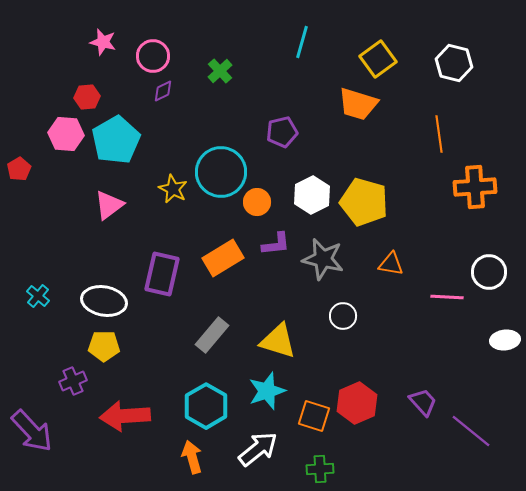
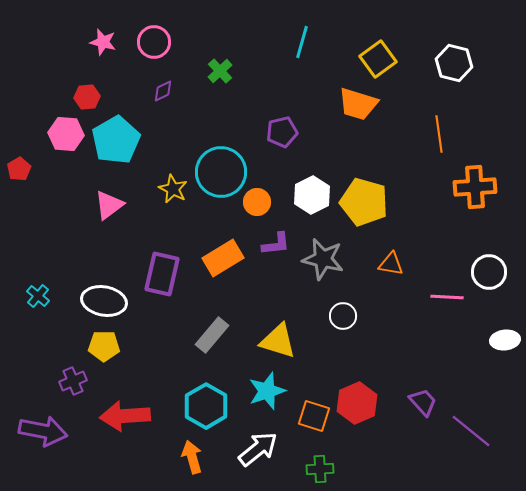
pink circle at (153, 56): moved 1 px right, 14 px up
purple arrow at (32, 431): moved 11 px right; rotated 36 degrees counterclockwise
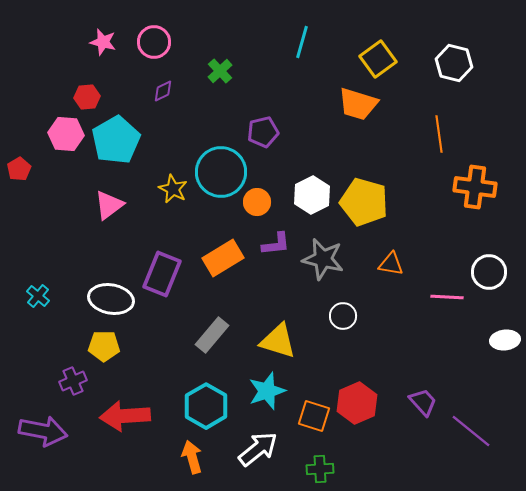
purple pentagon at (282, 132): moved 19 px left
orange cross at (475, 187): rotated 12 degrees clockwise
purple rectangle at (162, 274): rotated 9 degrees clockwise
white ellipse at (104, 301): moved 7 px right, 2 px up
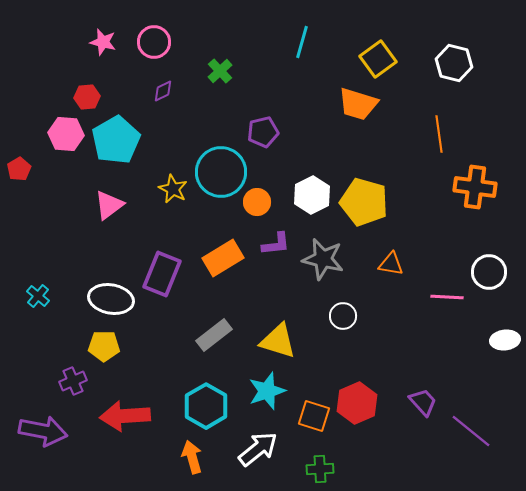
gray rectangle at (212, 335): moved 2 px right; rotated 12 degrees clockwise
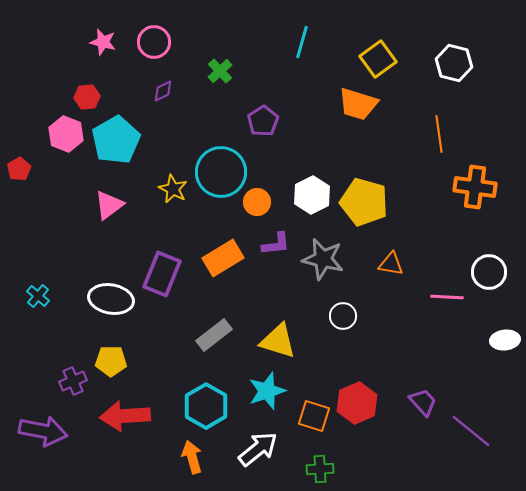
purple pentagon at (263, 132): moved 11 px up; rotated 20 degrees counterclockwise
pink hexagon at (66, 134): rotated 16 degrees clockwise
yellow pentagon at (104, 346): moved 7 px right, 15 px down
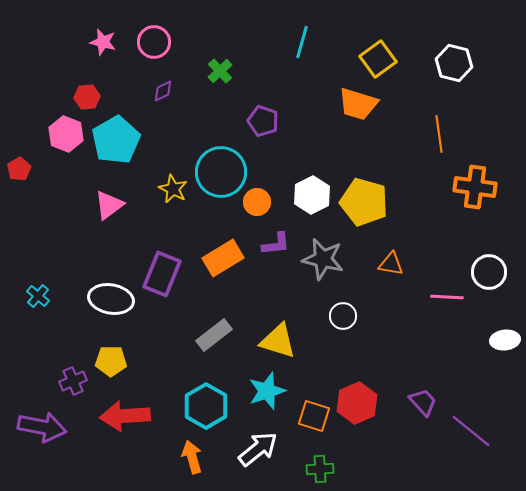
purple pentagon at (263, 121): rotated 20 degrees counterclockwise
purple arrow at (43, 431): moved 1 px left, 4 px up
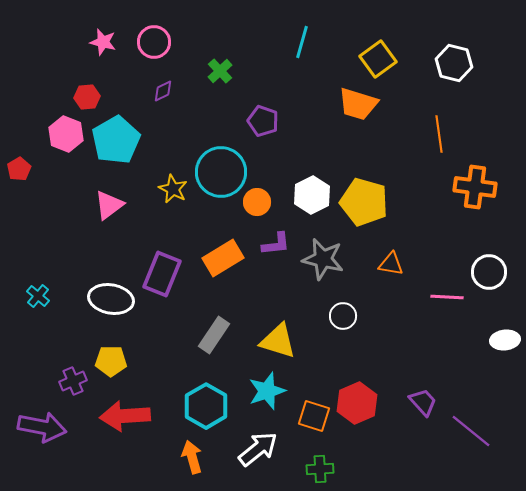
gray rectangle at (214, 335): rotated 18 degrees counterclockwise
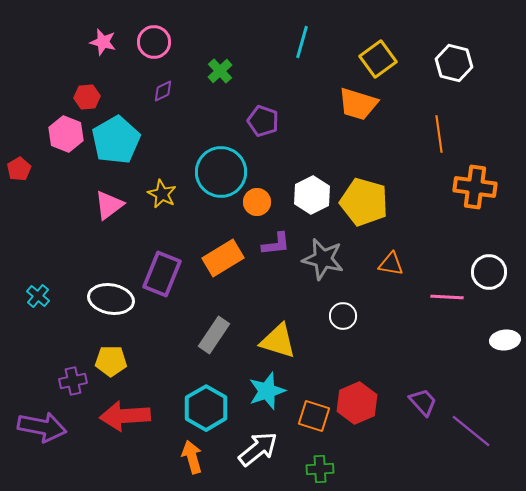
yellow star at (173, 189): moved 11 px left, 5 px down
purple cross at (73, 381): rotated 12 degrees clockwise
cyan hexagon at (206, 406): moved 2 px down
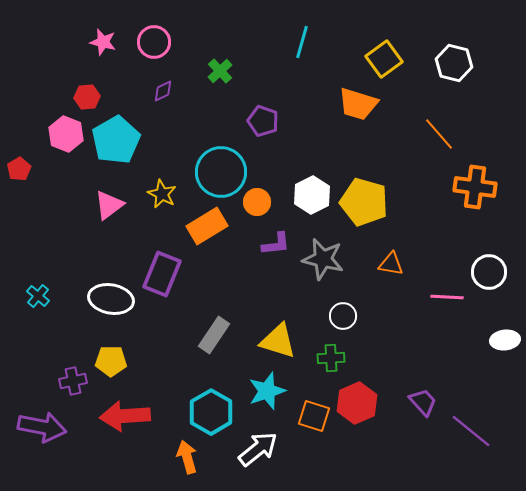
yellow square at (378, 59): moved 6 px right
orange line at (439, 134): rotated 33 degrees counterclockwise
orange rectangle at (223, 258): moved 16 px left, 32 px up
cyan hexagon at (206, 408): moved 5 px right, 4 px down
orange arrow at (192, 457): moved 5 px left
green cross at (320, 469): moved 11 px right, 111 px up
